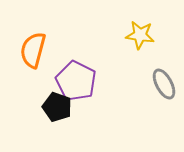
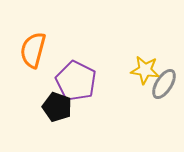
yellow star: moved 5 px right, 35 px down
gray ellipse: rotated 60 degrees clockwise
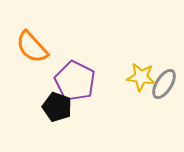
orange semicircle: moved 1 px left, 3 px up; rotated 57 degrees counterclockwise
yellow star: moved 4 px left, 7 px down
purple pentagon: moved 1 px left
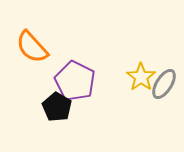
yellow star: rotated 28 degrees clockwise
black pentagon: rotated 12 degrees clockwise
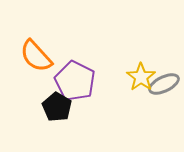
orange semicircle: moved 4 px right, 9 px down
gray ellipse: rotated 32 degrees clockwise
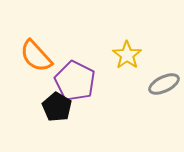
yellow star: moved 14 px left, 22 px up
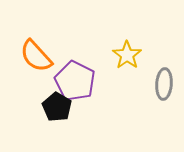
gray ellipse: rotated 60 degrees counterclockwise
